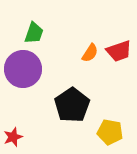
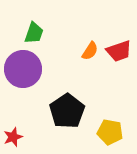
orange semicircle: moved 2 px up
black pentagon: moved 5 px left, 6 px down
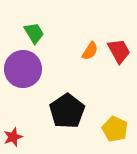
green trapezoid: rotated 50 degrees counterclockwise
red trapezoid: rotated 100 degrees counterclockwise
yellow pentagon: moved 5 px right, 3 px up; rotated 15 degrees clockwise
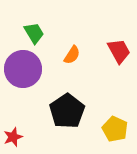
orange semicircle: moved 18 px left, 4 px down
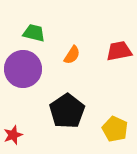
green trapezoid: rotated 45 degrees counterclockwise
red trapezoid: rotated 72 degrees counterclockwise
red star: moved 2 px up
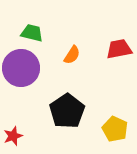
green trapezoid: moved 2 px left
red trapezoid: moved 2 px up
purple circle: moved 2 px left, 1 px up
red star: moved 1 px down
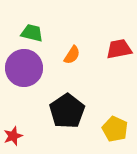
purple circle: moved 3 px right
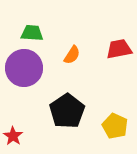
green trapezoid: rotated 10 degrees counterclockwise
yellow pentagon: moved 3 px up
red star: rotated 18 degrees counterclockwise
